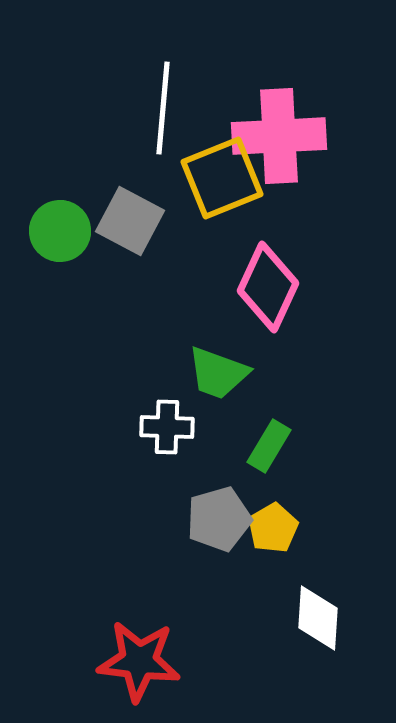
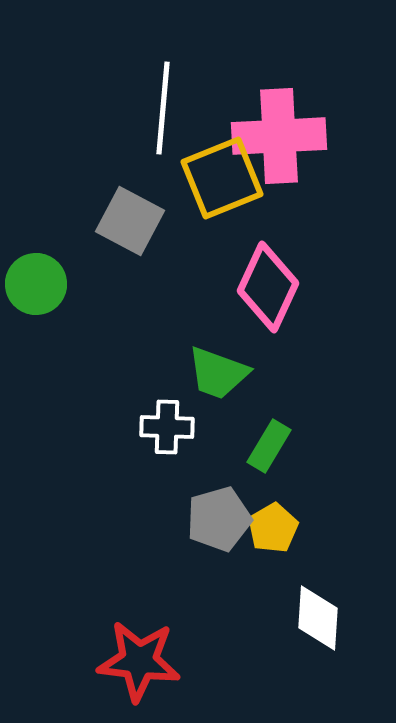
green circle: moved 24 px left, 53 px down
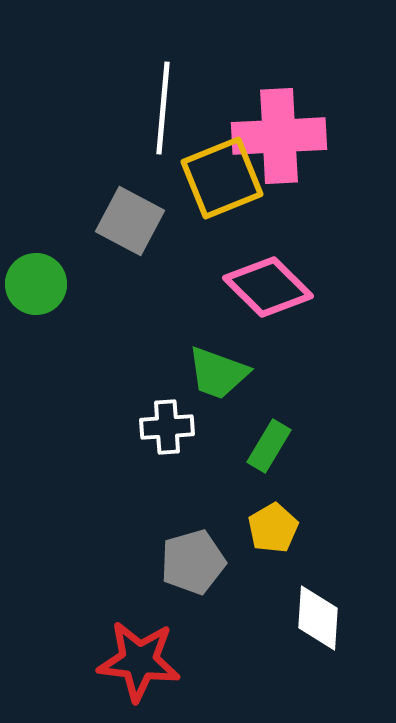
pink diamond: rotated 70 degrees counterclockwise
white cross: rotated 6 degrees counterclockwise
gray pentagon: moved 26 px left, 43 px down
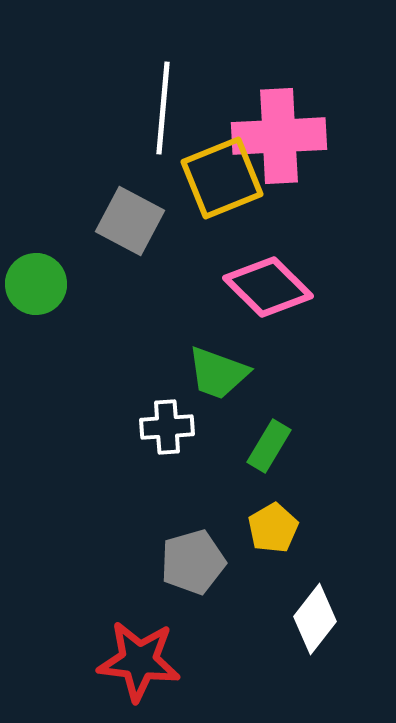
white diamond: moved 3 px left, 1 px down; rotated 34 degrees clockwise
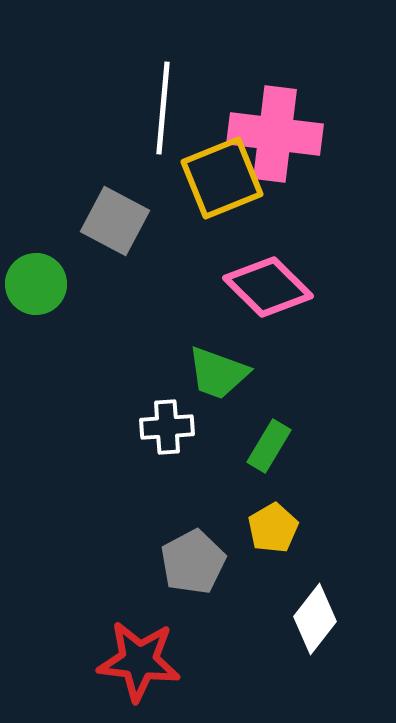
pink cross: moved 4 px left, 2 px up; rotated 10 degrees clockwise
gray square: moved 15 px left
gray pentagon: rotated 12 degrees counterclockwise
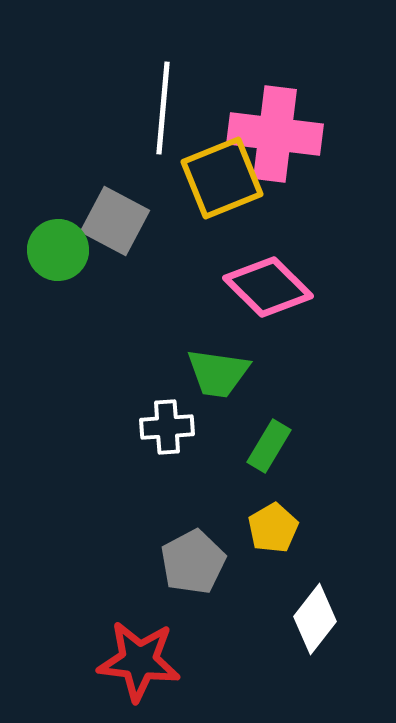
green circle: moved 22 px right, 34 px up
green trapezoid: rotated 12 degrees counterclockwise
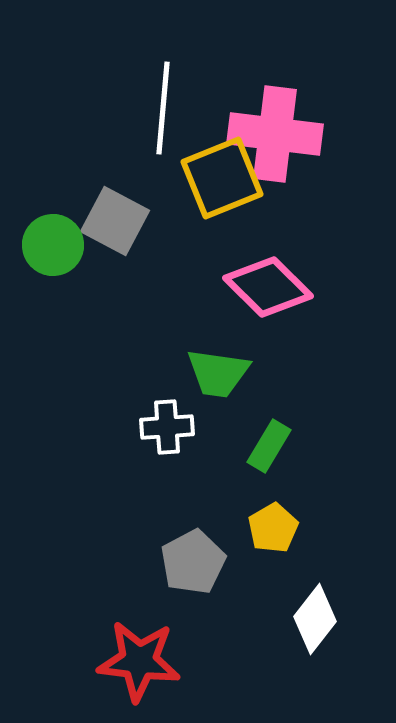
green circle: moved 5 px left, 5 px up
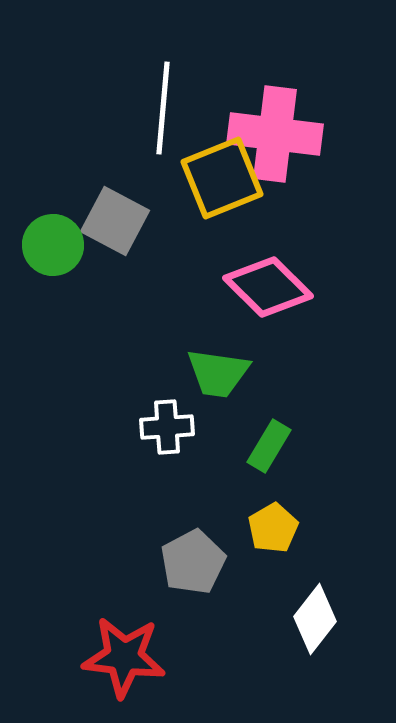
red star: moved 15 px left, 4 px up
